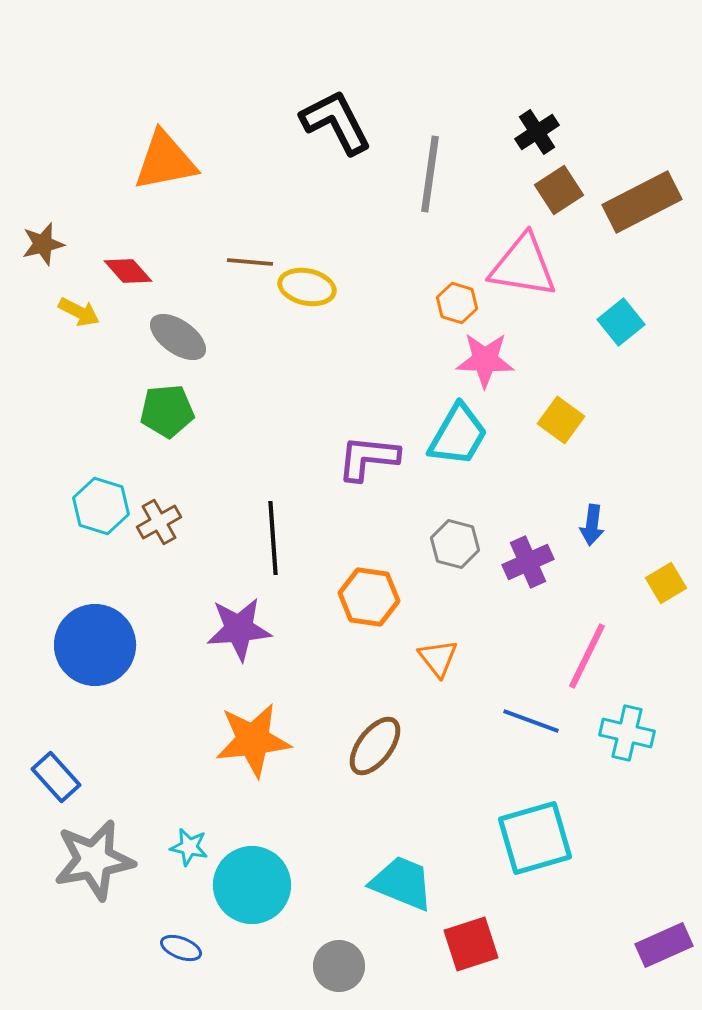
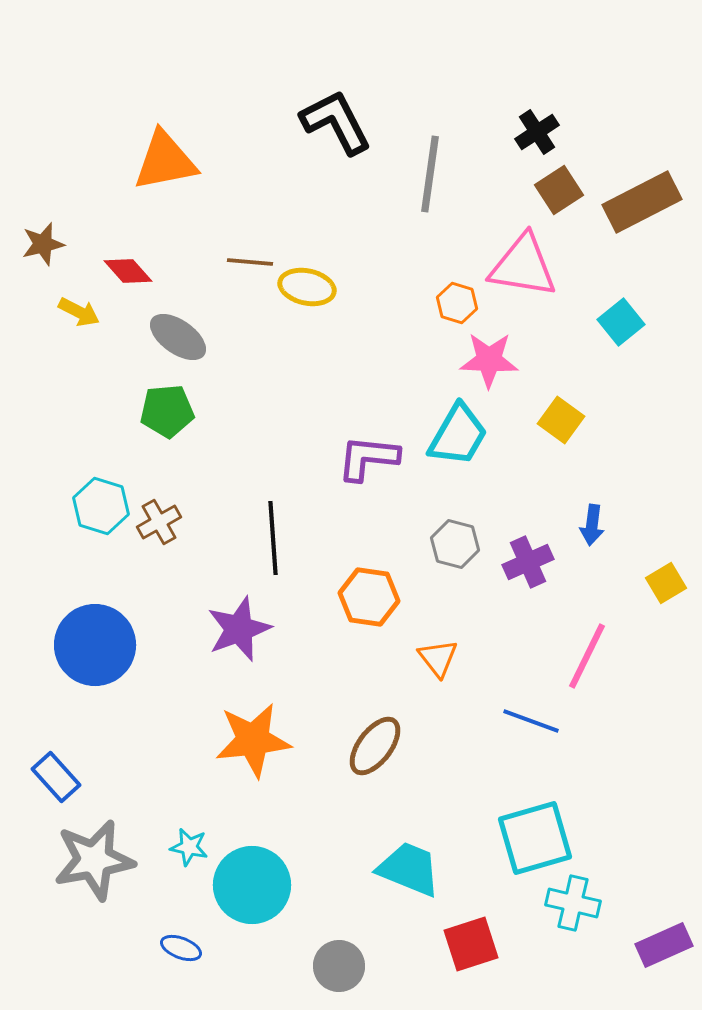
pink star at (485, 360): moved 4 px right
purple star at (239, 629): rotated 16 degrees counterclockwise
cyan cross at (627, 733): moved 54 px left, 170 px down
cyan trapezoid at (402, 883): moved 7 px right, 14 px up
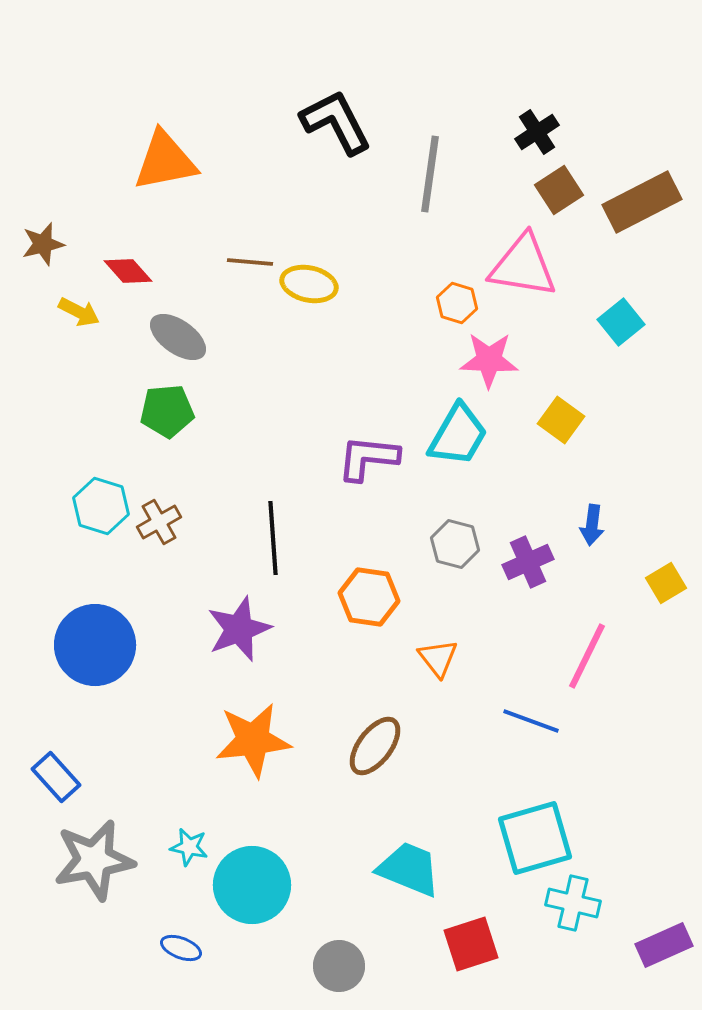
yellow ellipse at (307, 287): moved 2 px right, 3 px up
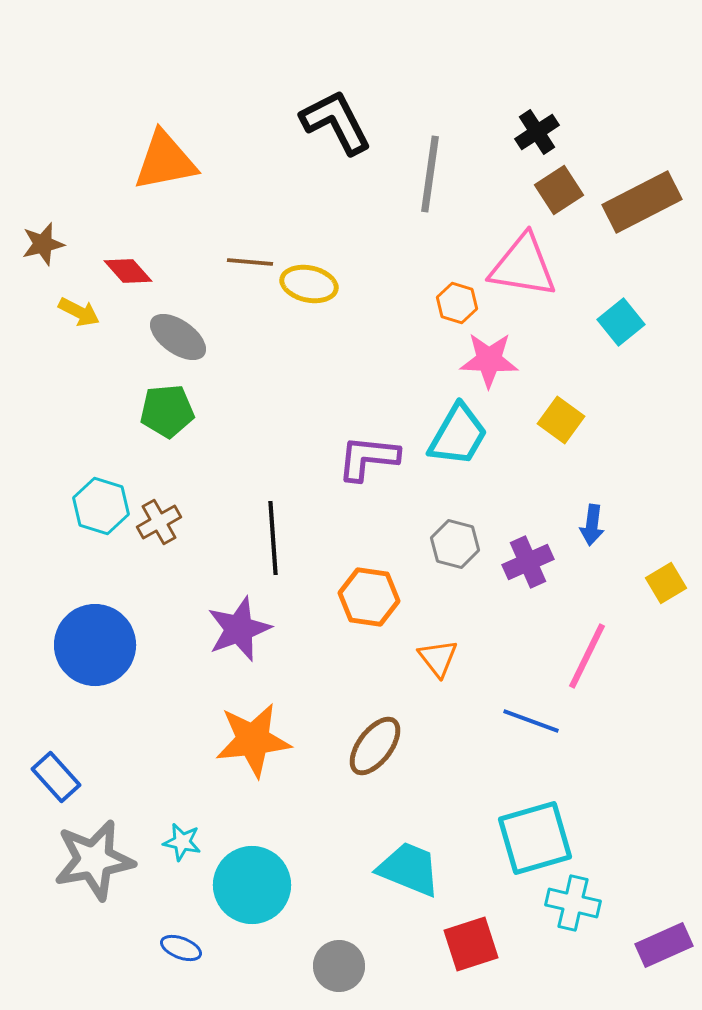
cyan star at (189, 847): moved 7 px left, 5 px up
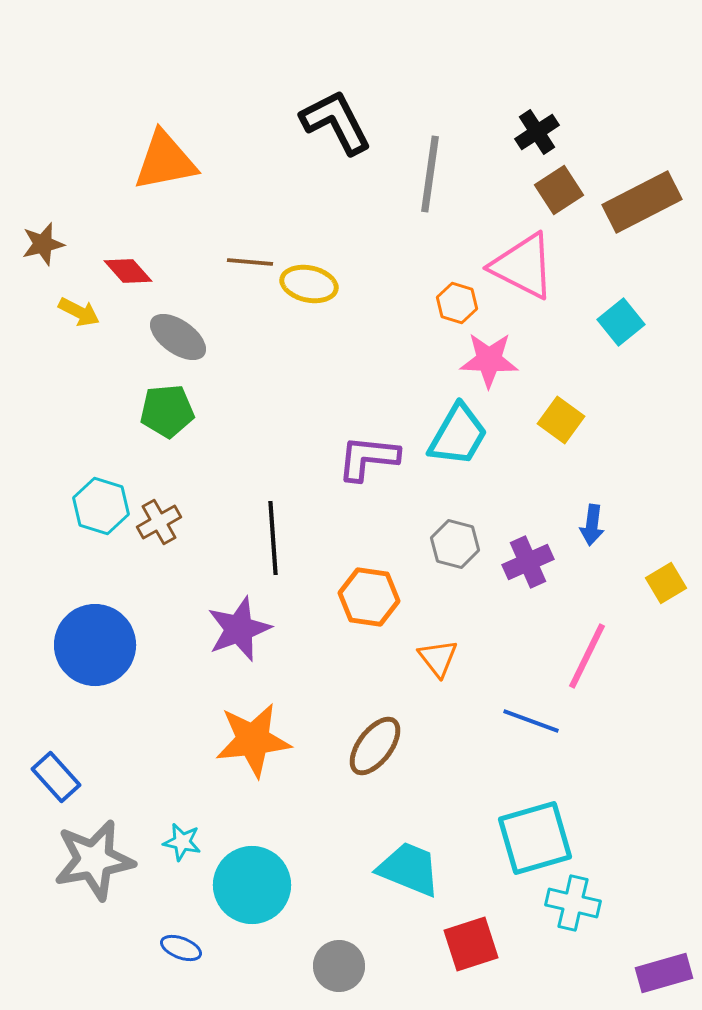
pink triangle at (523, 266): rotated 18 degrees clockwise
purple rectangle at (664, 945): moved 28 px down; rotated 8 degrees clockwise
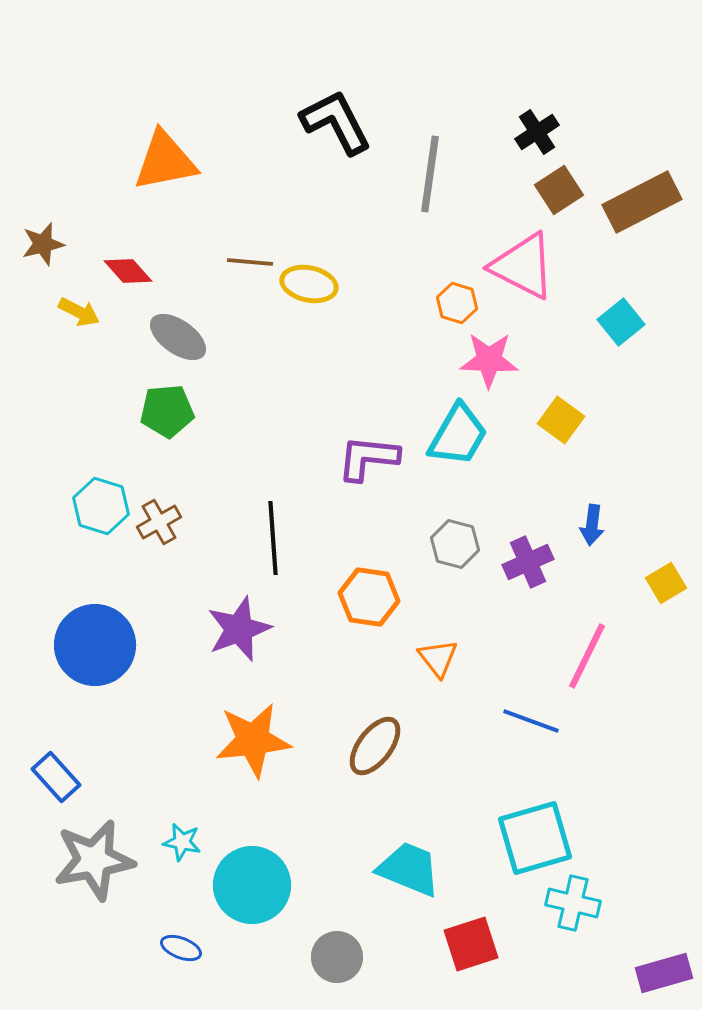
gray circle at (339, 966): moved 2 px left, 9 px up
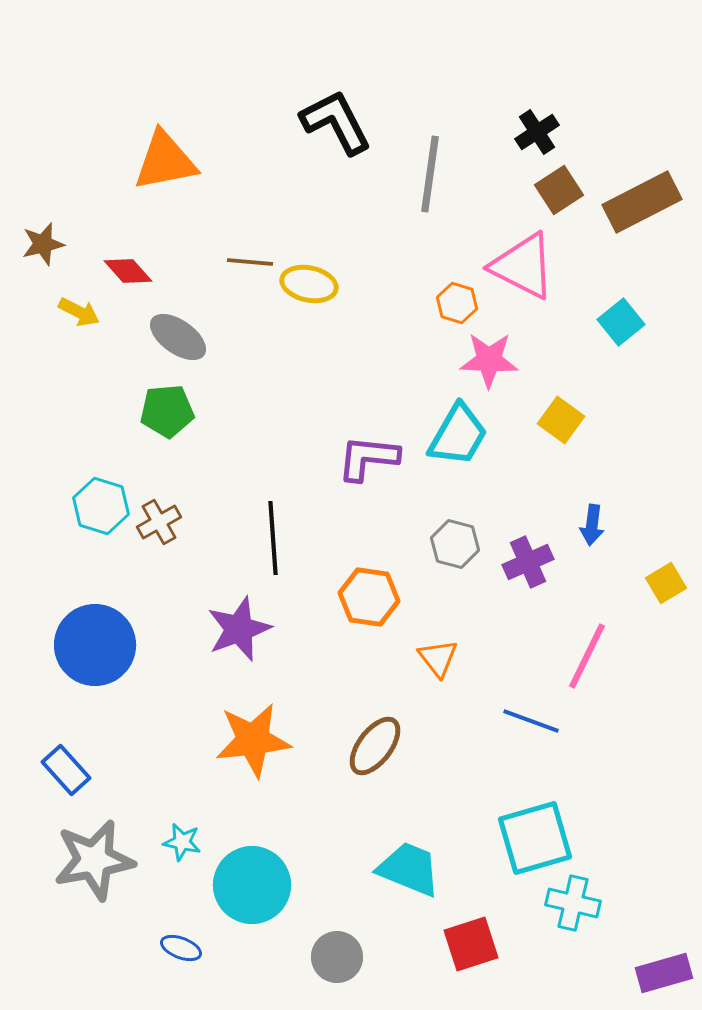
blue rectangle at (56, 777): moved 10 px right, 7 px up
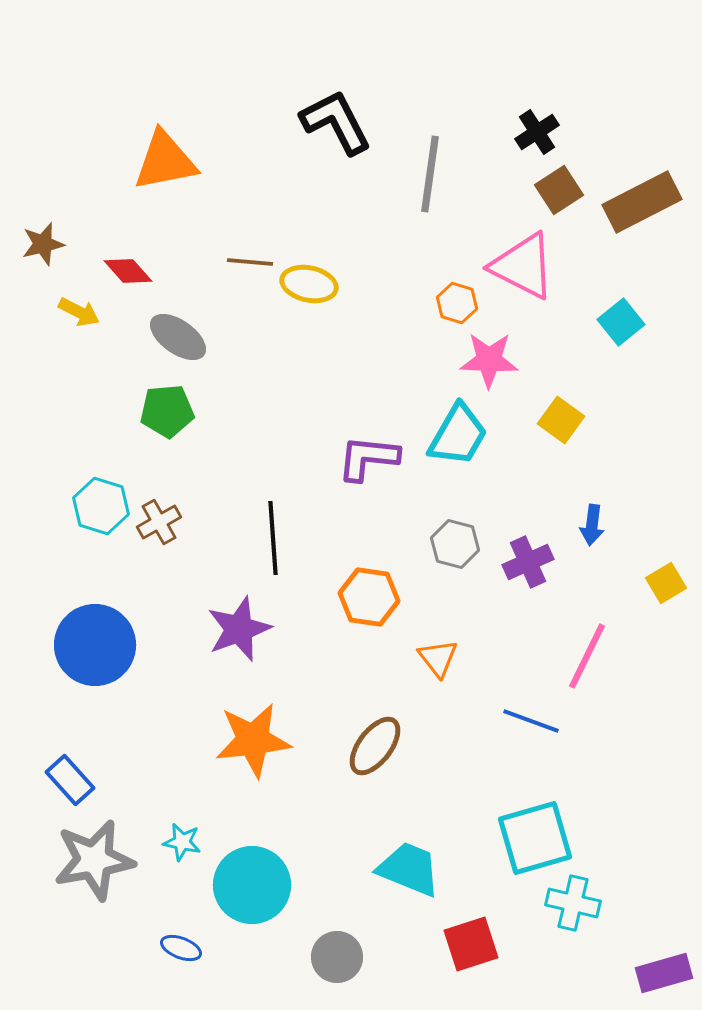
blue rectangle at (66, 770): moved 4 px right, 10 px down
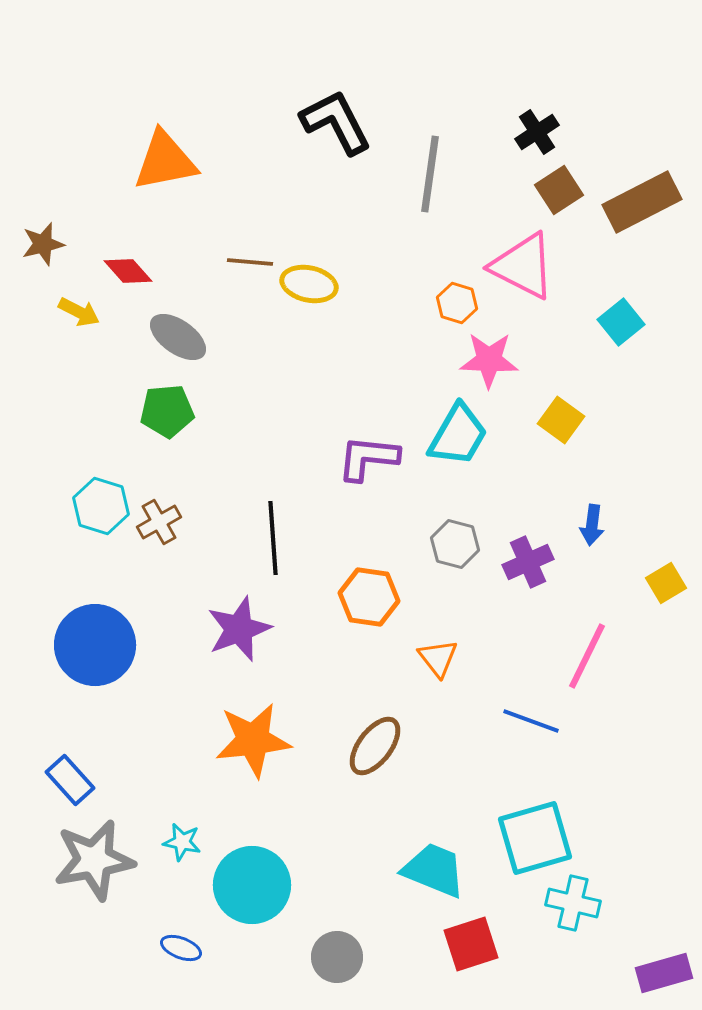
cyan trapezoid at (409, 869): moved 25 px right, 1 px down
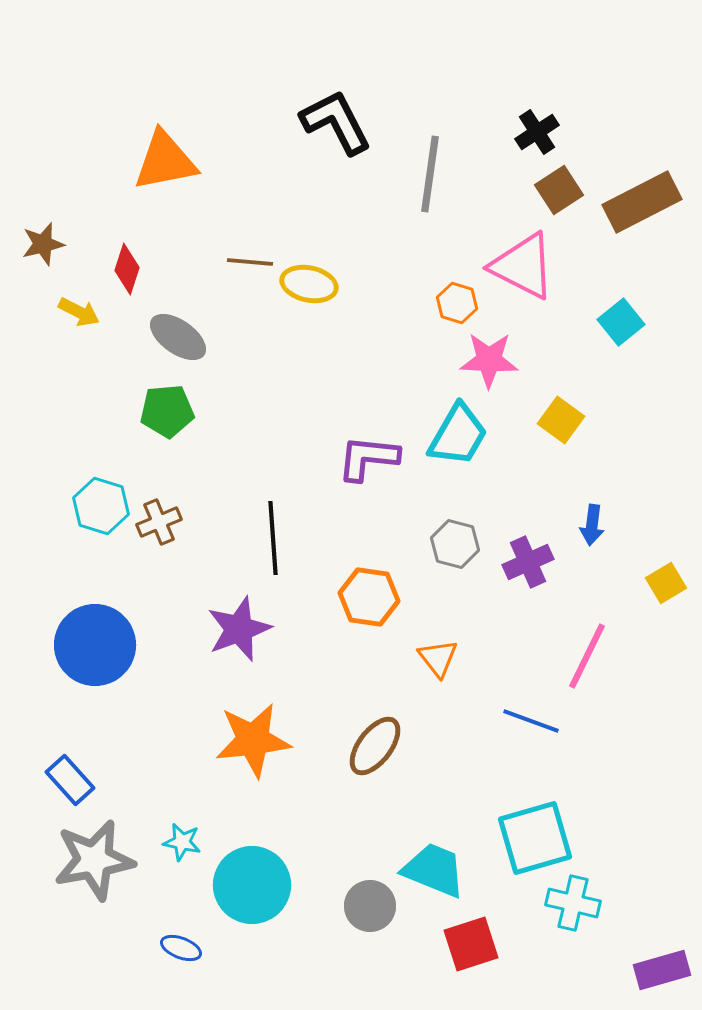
red diamond at (128, 271): moved 1 px left, 2 px up; rotated 60 degrees clockwise
brown cross at (159, 522): rotated 6 degrees clockwise
gray circle at (337, 957): moved 33 px right, 51 px up
purple rectangle at (664, 973): moved 2 px left, 3 px up
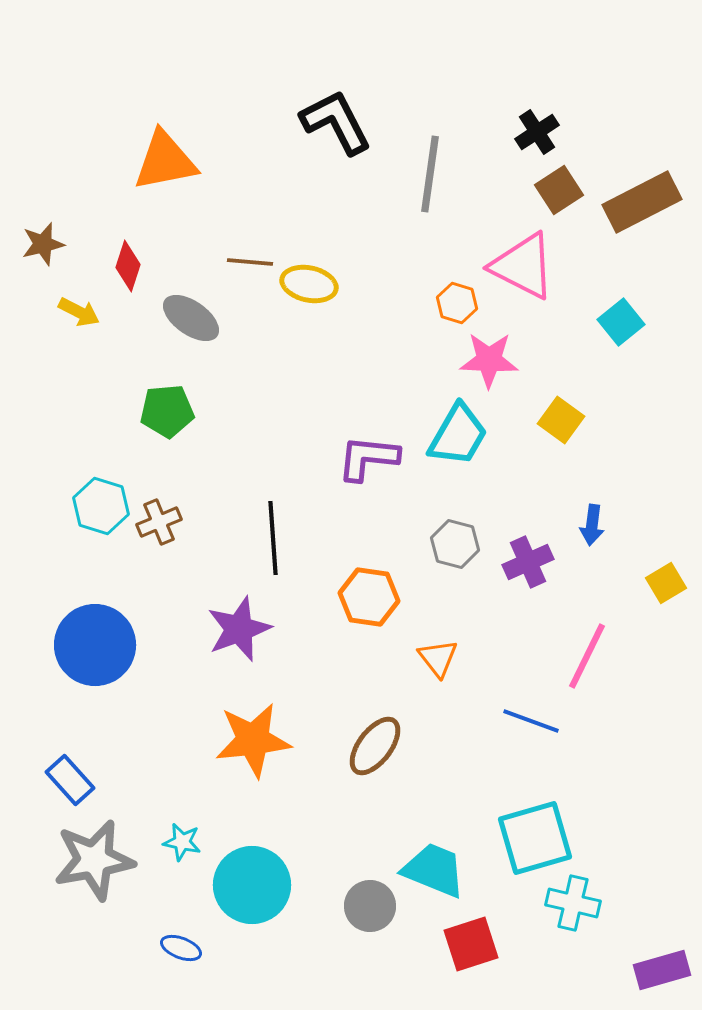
red diamond at (127, 269): moved 1 px right, 3 px up
gray ellipse at (178, 337): moved 13 px right, 19 px up
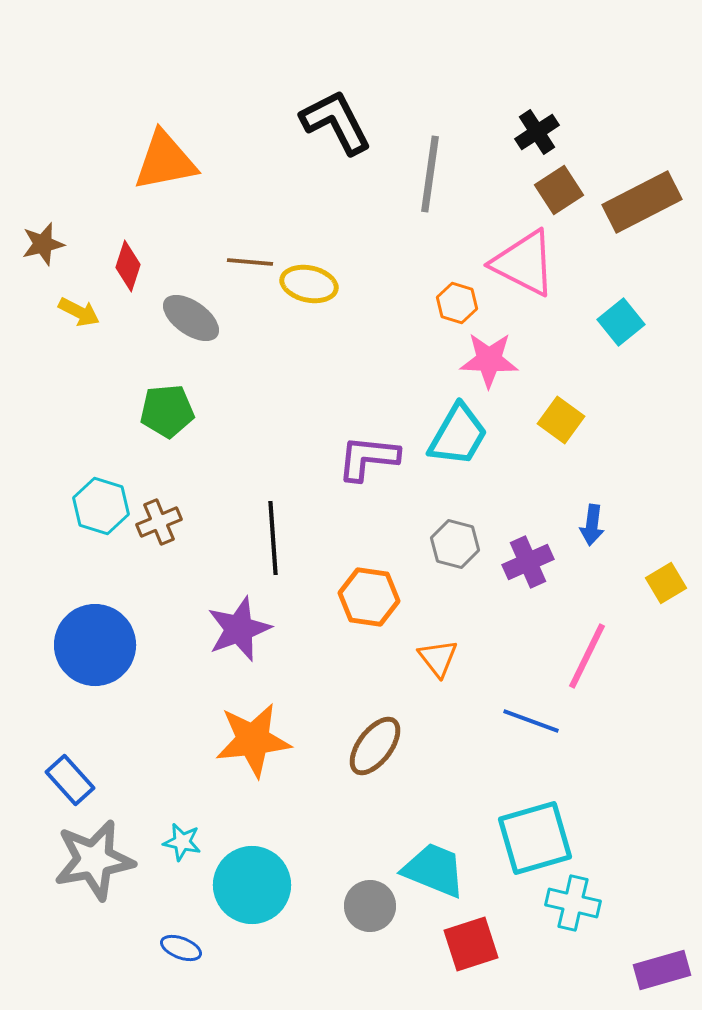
pink triangle at (523, 266): moved 1 px right, 3 px up
